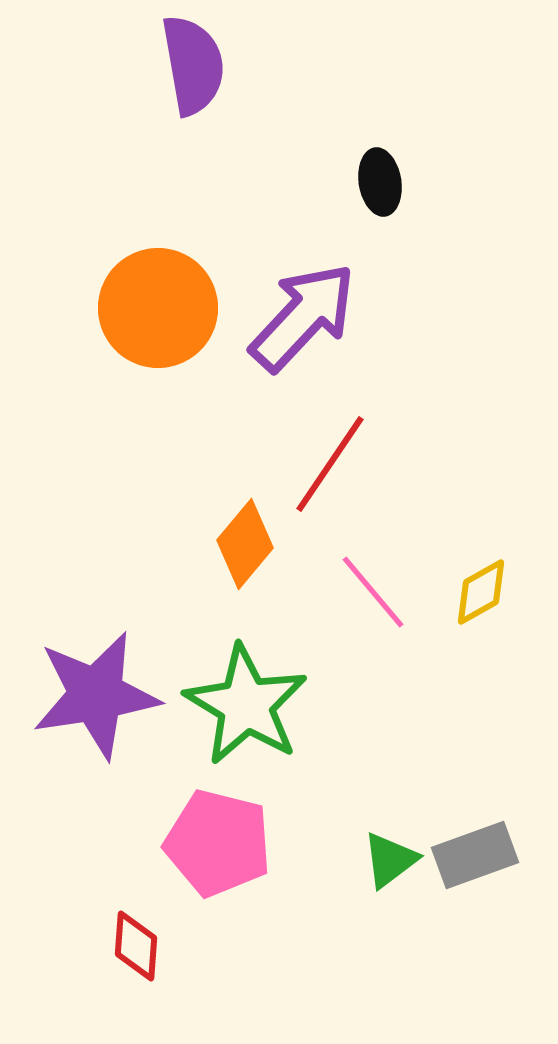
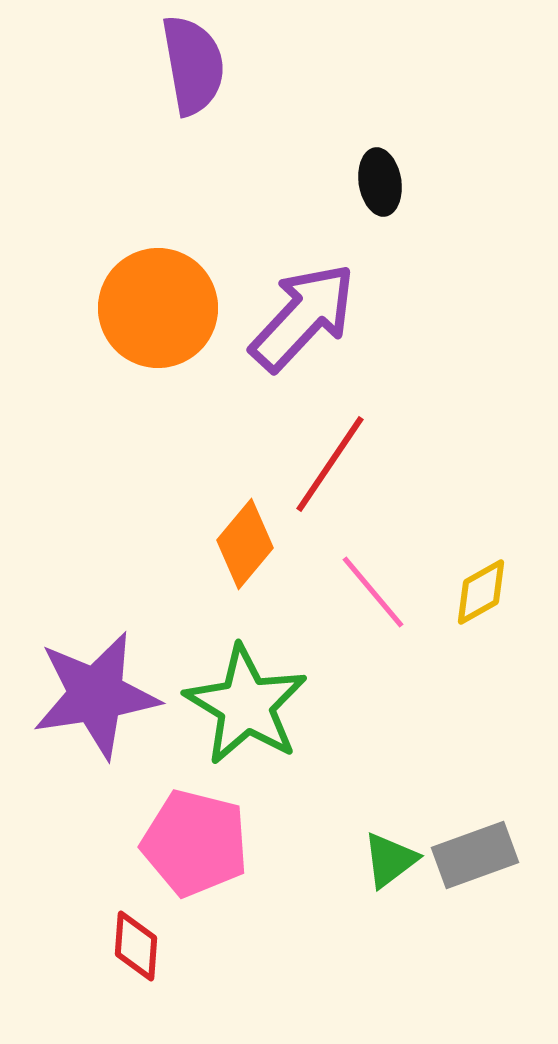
pink pentagon: moved 23 px left
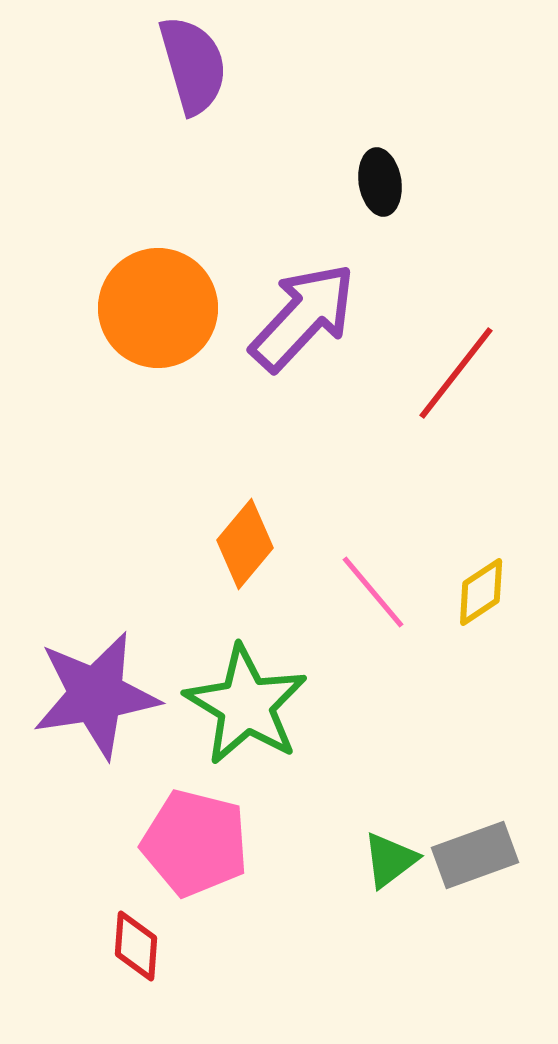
purple semicircle: rotated 6 degrees counterclockwise
red line: moved 126 px right, 91 px up; rotated 4 degrees clockwise
yellow diamond: rotated 4 degrees counterclockwise
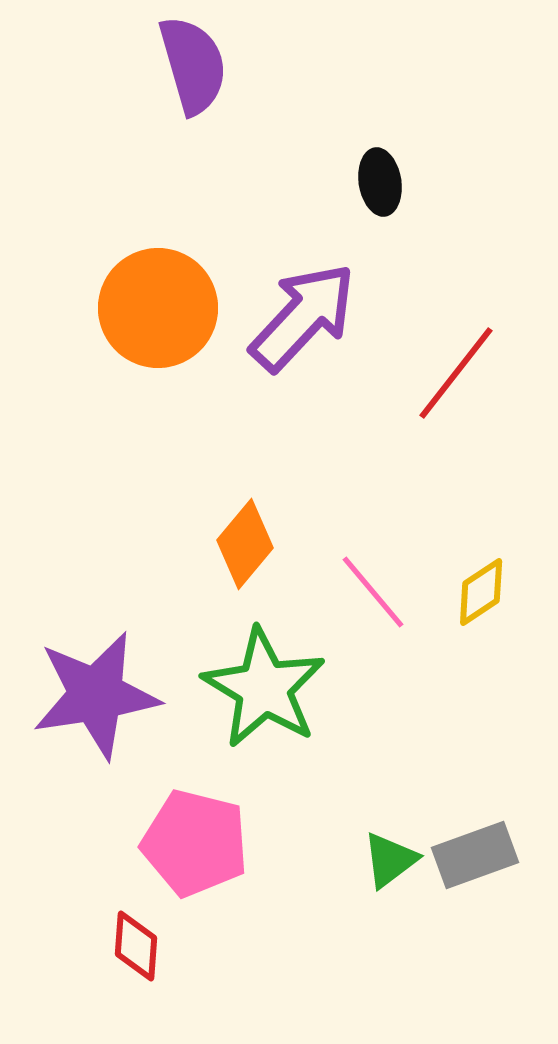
green star: moved 18 px right, 17 px up
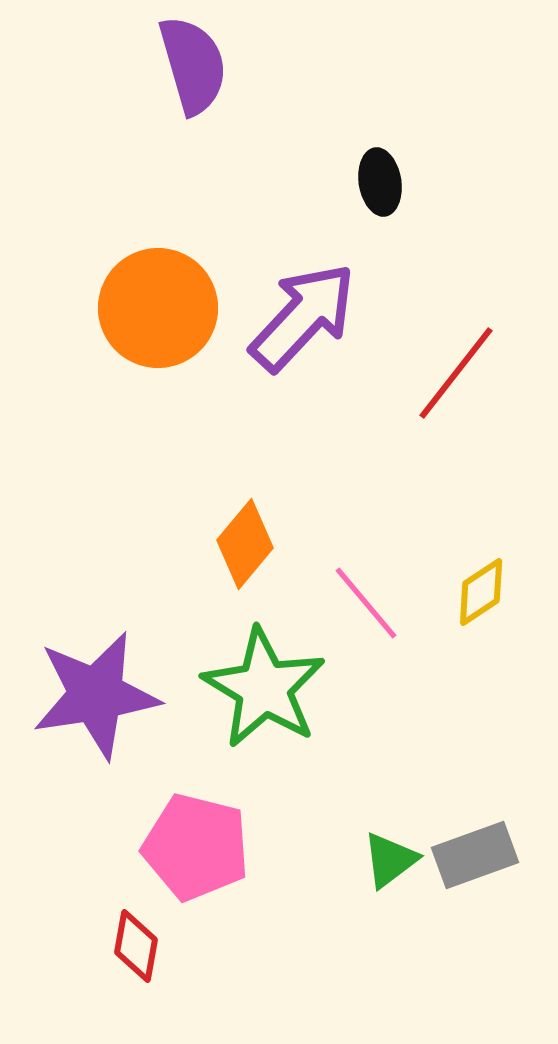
pink line: moved 7 px left, 11 px down
pink pentagon: moved 1 px right, 4 px down
red diamond: rotated 6 degrees clockwise
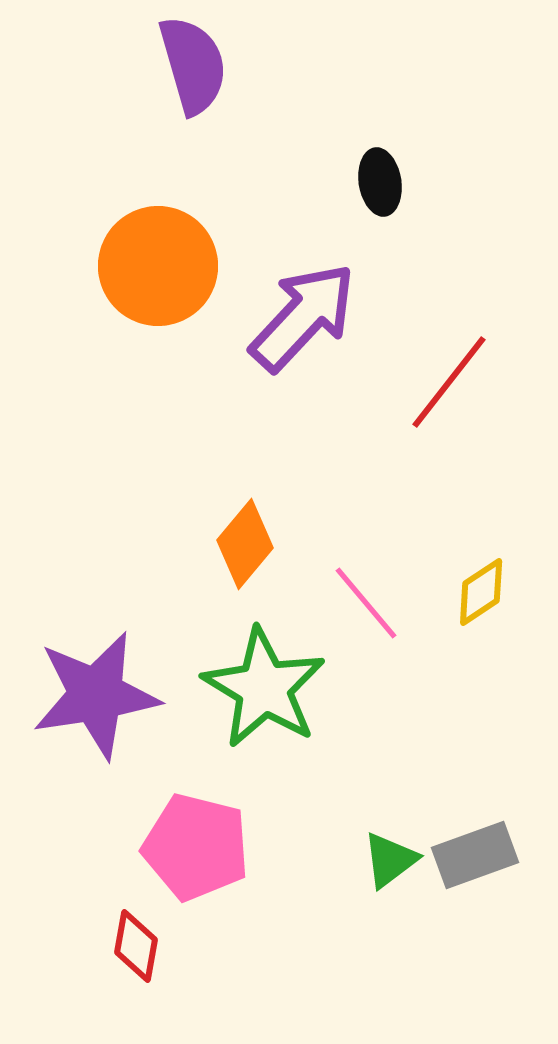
orange circle: moved 42 px up
red line: moved 7 px left, 9 px down
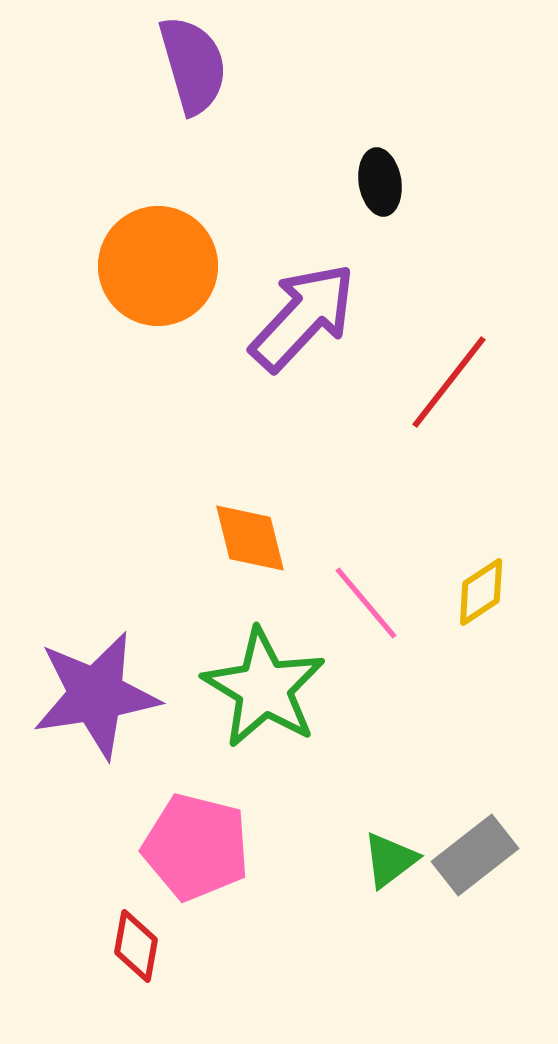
orange diamond: moved 5 px right, 6 px up; rotated 54 degrees counterclockwise
gray rectangle: rotated 18 degrees counterclockwise
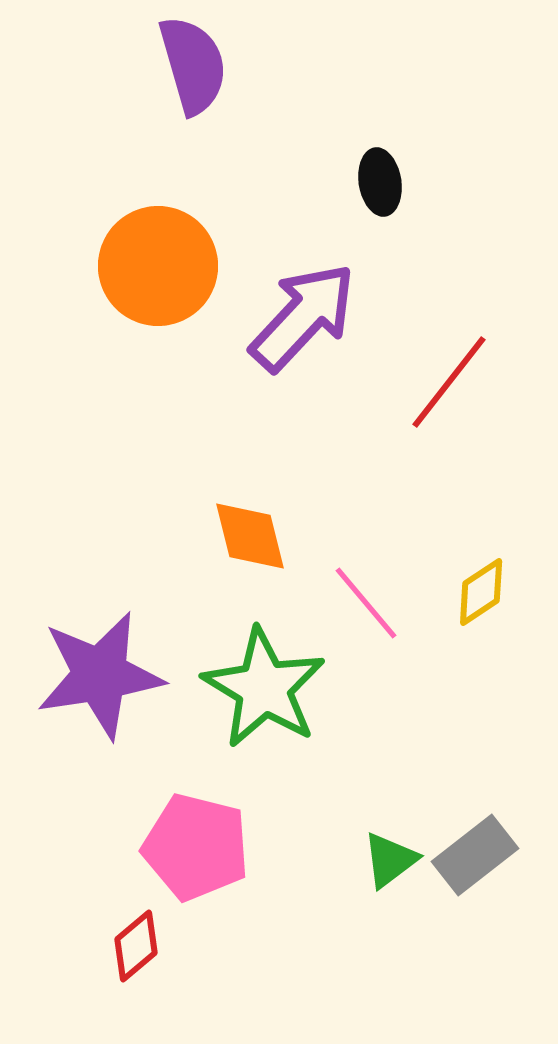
orange diamond: moved 2 px up
purple star: moved 4 px right, 20 px up
red diamond: rotated 40 degrees clockwise
